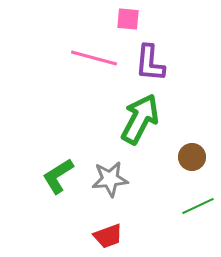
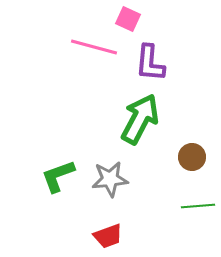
pink square: rotated 20 degrees clockwise
pink line: moved 11 px up
green L-shape: rotated 12 degrees clockwise
green line: rotated 20 degrees clockwise
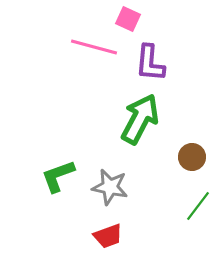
gray star: moved 8 px down; rotated 18 degrees clockwise
green line: rotated 48 degrees counterclockwise
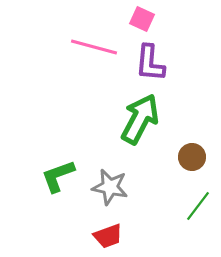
pink square: moved 14 px right
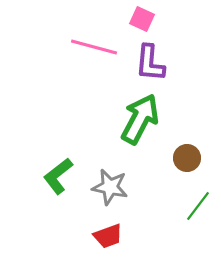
brown circle: moved 5 px left, 1 px down
green L-shape: rotated 18 degrees counterclockwise
